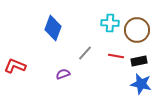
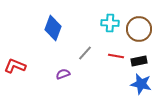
brown circle: moved 2 px right, 1 px up
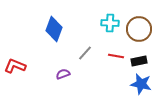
blue diamond: moved 1 px right, 1 px down
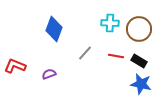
black rectangle: rotated 42 degrees clockwise
purple semicircle: moved 14 px left
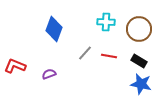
cyan cross: moved 4 px left, 1 px up
red line: moved 7 px left
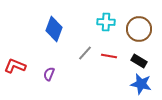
purple semicircle: rotated 48 degrees counterclockwise
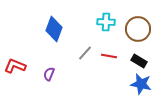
brown circle: moved 1 px left
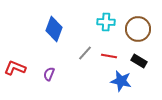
red L-shape: moved 2 px down
blue star: moved 20 px left, 3 px up
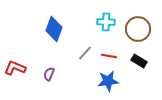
blue star: moved 13 px left; rotated 20 degrees counterclockwise
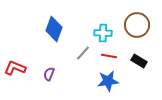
cyan cross: moved 3 px left, 11 px down
brown circle: moved 1 px left, 4 px up
gray line: moved 2 px left
